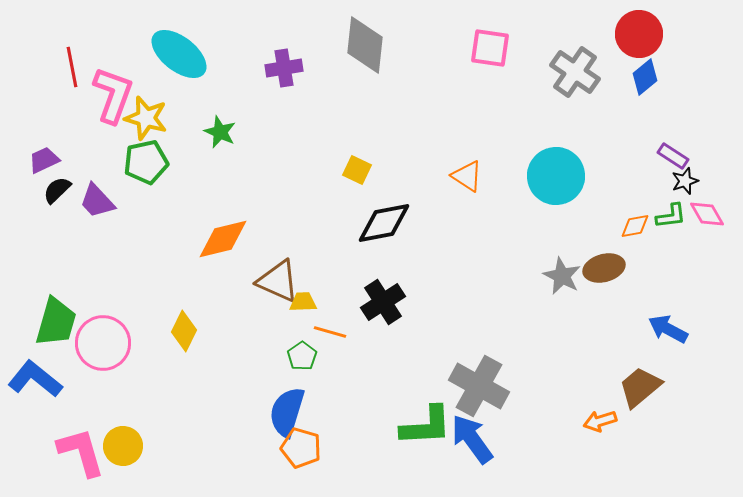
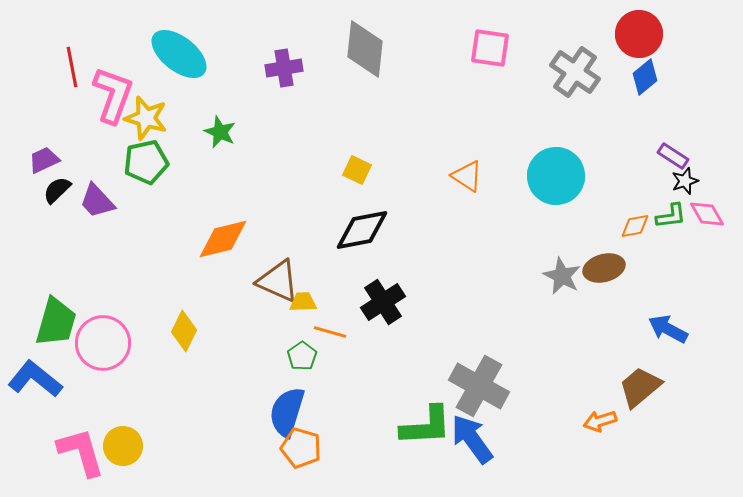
gray diamond at (365, 45): moved 4 px down
black diamond at (384, 223): moved 22 px left, 7 px down
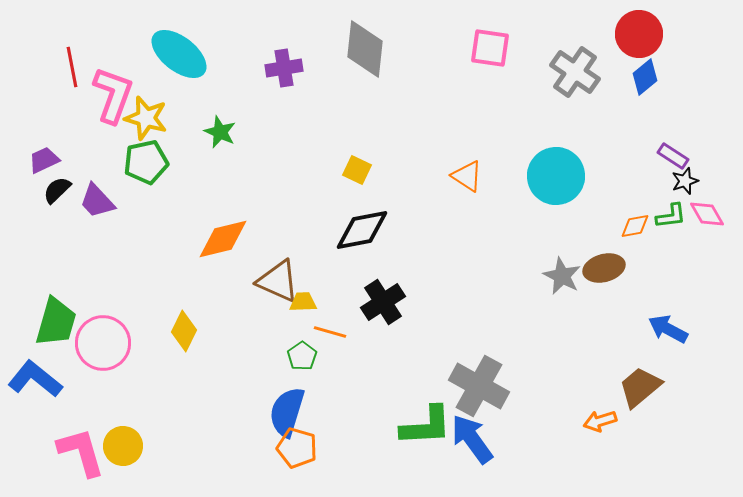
orange pentagon at (301, 448): moved 4 px left
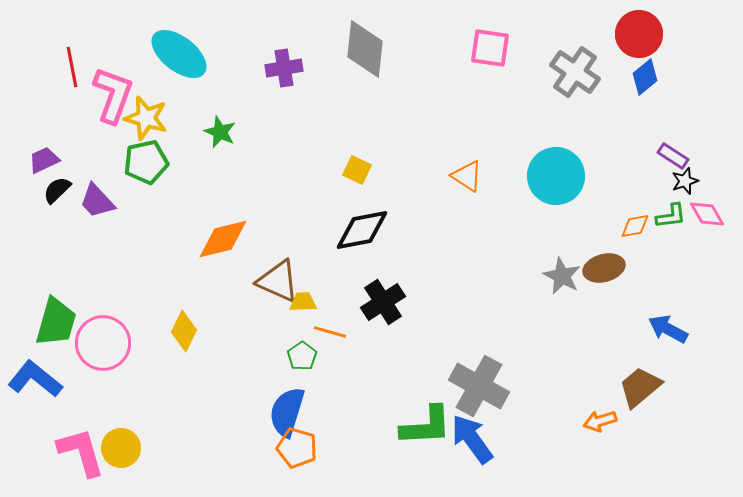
yellow circle at (123, 446): moved 2 px left, 2 px down
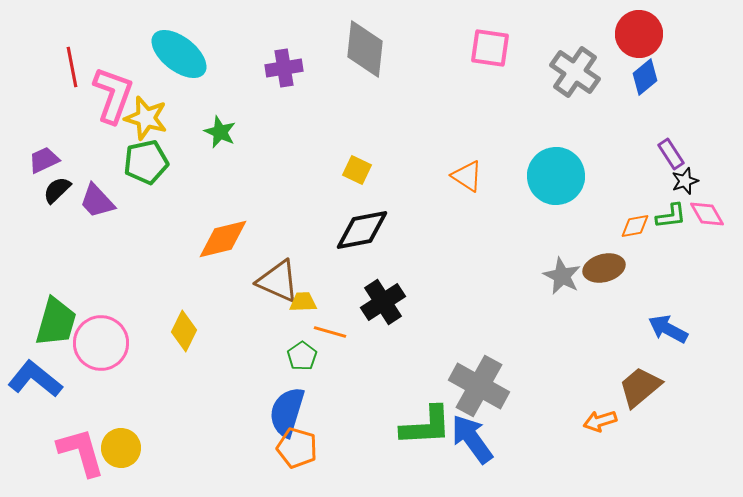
purple rectangle at (673, 156): moved 2 px left, 2 px up; rotated 24 degrees clockwise
pink circle at (103, 343): moved 2 px left
